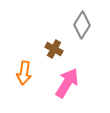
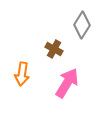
orange arrow: moved 2 px left, 1 px down
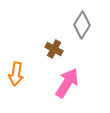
orange arrow: moved 6 px left
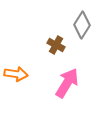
brown cross: moved 2 px right, 4 px up
orange arrow: rotated 90 degrees counterclockwise
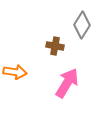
brown cross: moved 1 px left, 1 px down; rotated 18 degrees counterclockwise
orange arrow: moved 1 px left, 2 px up
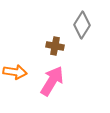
pink arrow: moved 15 px left, 2 px up
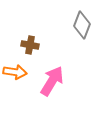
gray diamond: rotated 12 degrees counterclockwise
brown cross: moved 25 px left, 1 px up
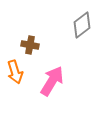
gray diamond: rotated 32 degrees clockwise
orange arrow: rotated 65 degrees clockwise
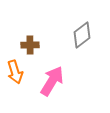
gray diamond: moved 10 px down
brown cross: rotated 12 degrees counterclockwise
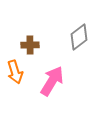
gray diamond: moved 3 px left, 2 px down
